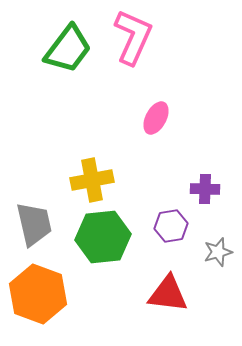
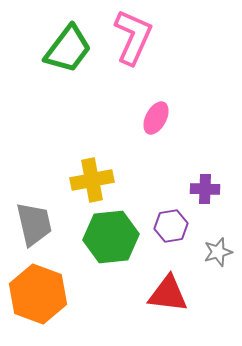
green hexagon: moved 8 px right
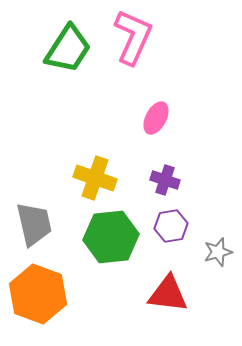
green trapezoid: rotated 4 degrees counterclockwise
yellow cross: moved 3 px right, 2 px up; rotated 30 degrees clockwise
purple cross: moved 40 px left, 9 px up; rotated 16 degrees clockwise
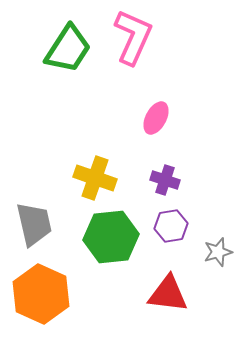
orange hexagon: moved 3 px right; rotated 4 degrees clockwise
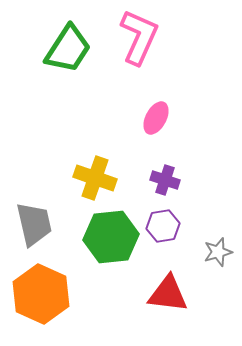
pink L-shape: moved 6 px right
purple hexagon: moved 8 px left
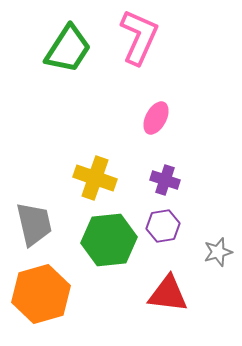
green hexagon: moved 2 px left, 3 px down
orange hexagon: rotated 20 degrees clockwise
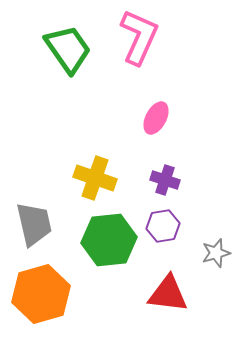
green trapezoid: rotated 68 degrees counterclockwise
gray star: moved 2 px left, 1 px down
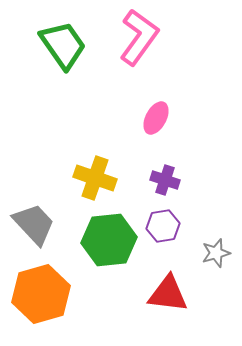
pink L-shape: rotated 12 degrees clockwise
green trapezoid: moved 5 px left, 4 px up
gray trapezoid: rotated 30 degrees counterclockwise
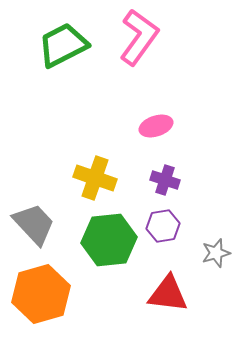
green trapezoid: rotated 82 degrees counterclockwise
pink ellipse: moved 8 px down; rotated 44 degrees clockwise
